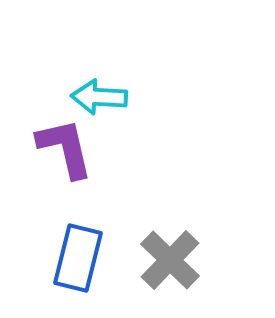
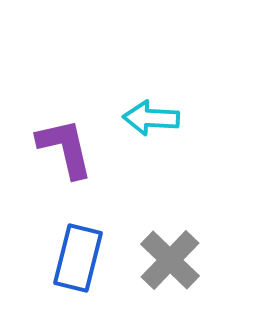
cyan arrow: moved 52 px right, 21 px down
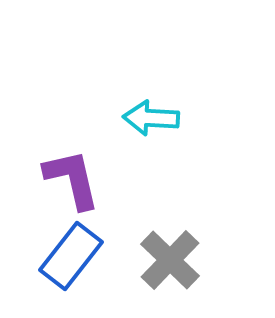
purple L-shape: moved 7 px right, 31 px down
blue rectangle: moved 7 px left, 2 px up; rotated 24 degrees clockwise
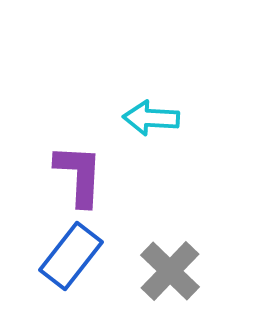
purple L-shape: moved 7 px right, 4 px up; rotated 16 degrees clockwise
gray cross: moved 11 px down
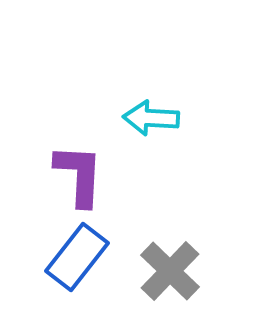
blue rectangle: moved 6 px right, 1 px down
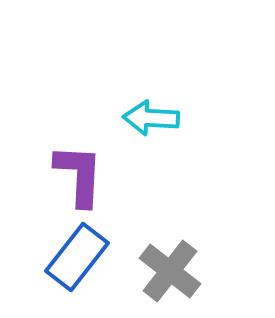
gray cross: rotated 6 degrees counterclockwise
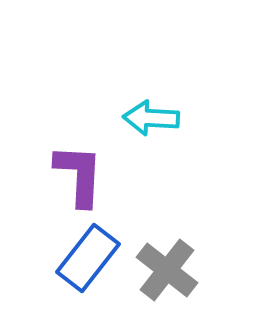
blue rectangle: moved 11 px right, 1 px down
gray cross: moved 3 px left, 1 px up
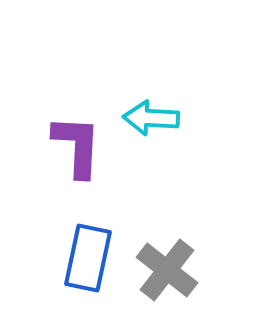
purple L-shape: moved 2 px left, 29 px up
blue rectangle: rotated 26 degrees counterclockwise
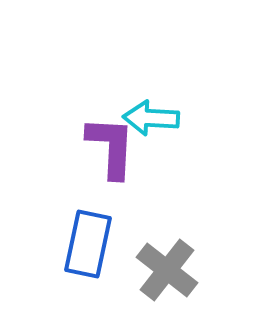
purple L-shape: moved 34 px right, 1 px down
blue rectangle: moved 14 px up
